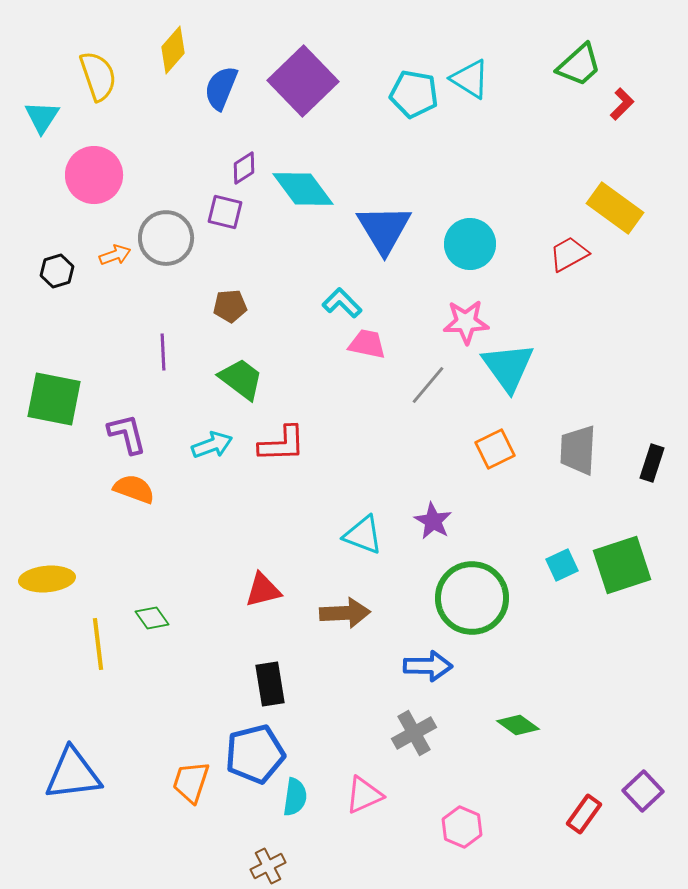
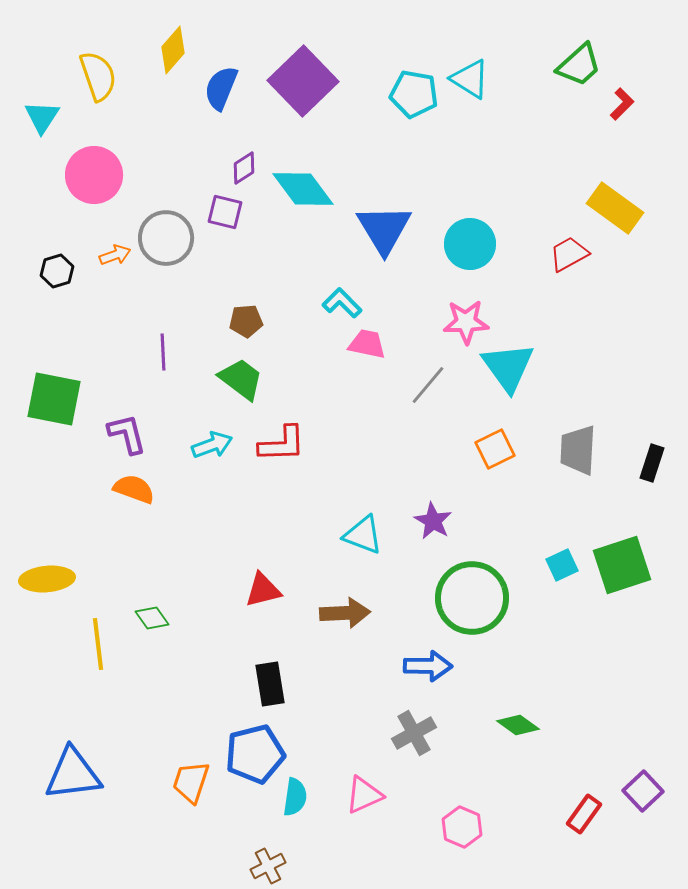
brown pentagon at (230, 306): moved 16 px right, 15 px down
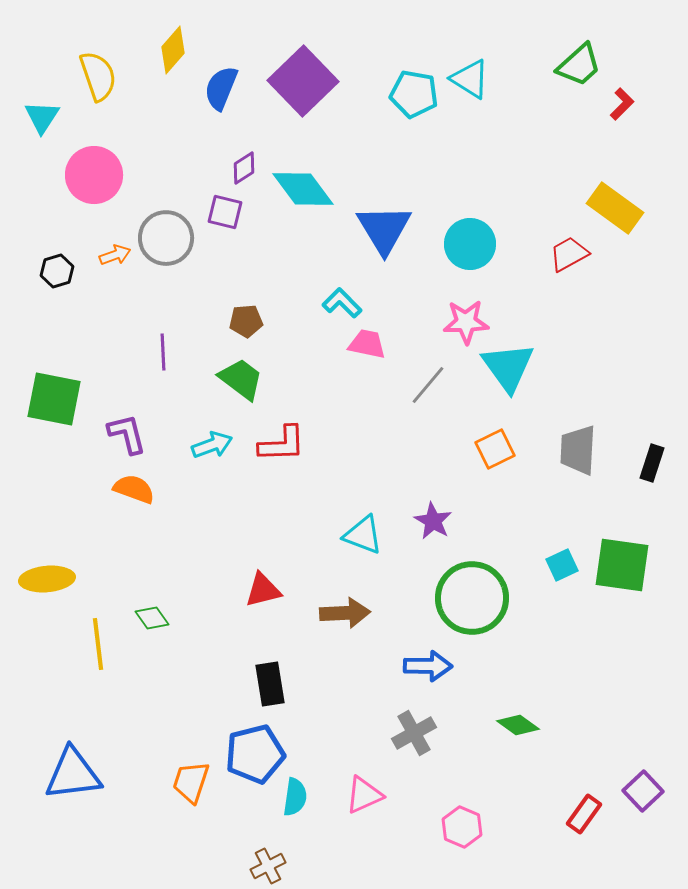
green square at (622, 565): rotated 26 degrees clockwise
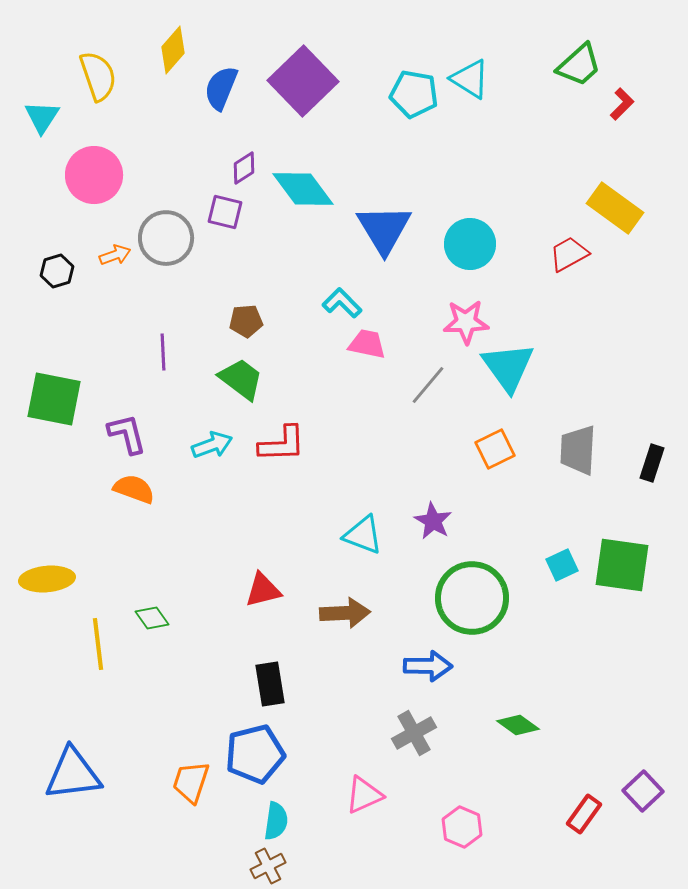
cyan semicircle at (295, 797): moved 19 px left, 24 px down
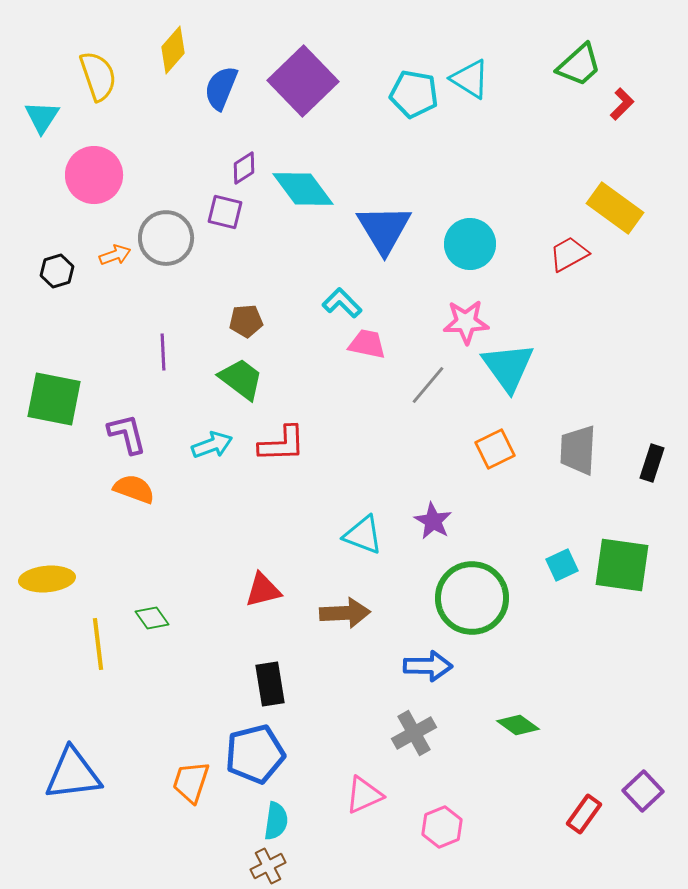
pink hexagon at (462, 827): moved 20 px left; rotated 15 degrees clockwise
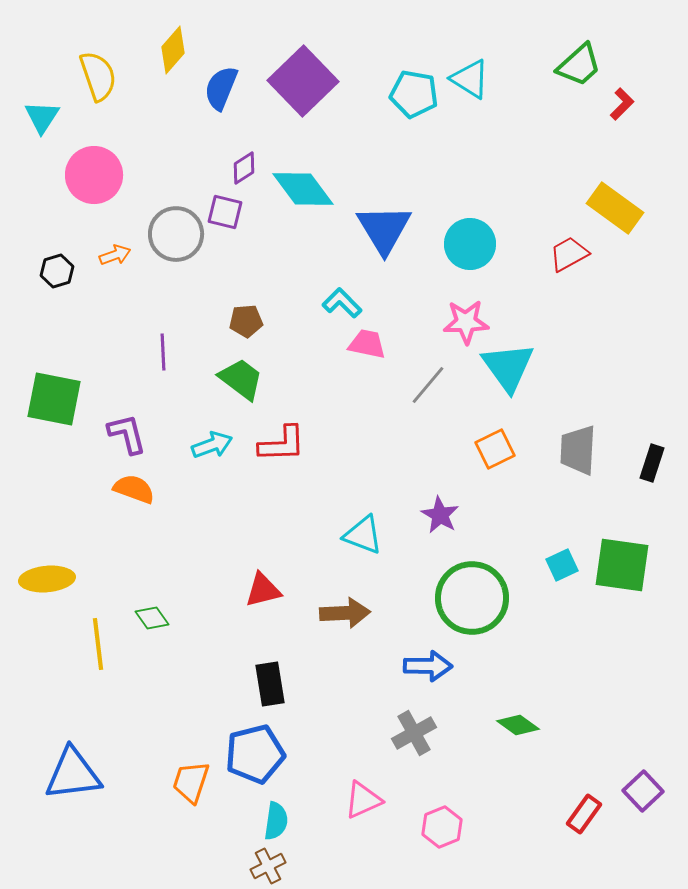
gray circle at (166, 238): moved 10 px right, 4 px up
purple star at (433, 521): moved 7 px right, 6 px up
pink triangle at (364, 795): moved 1 px left, 5 px down
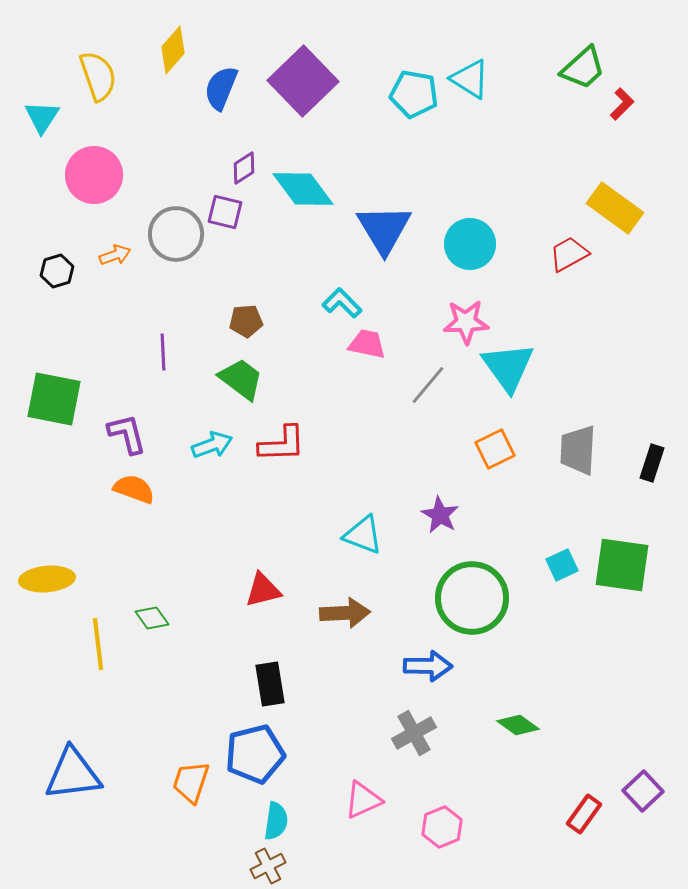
green trapezoid at (579, 65): moved 4 px right, 3 px down
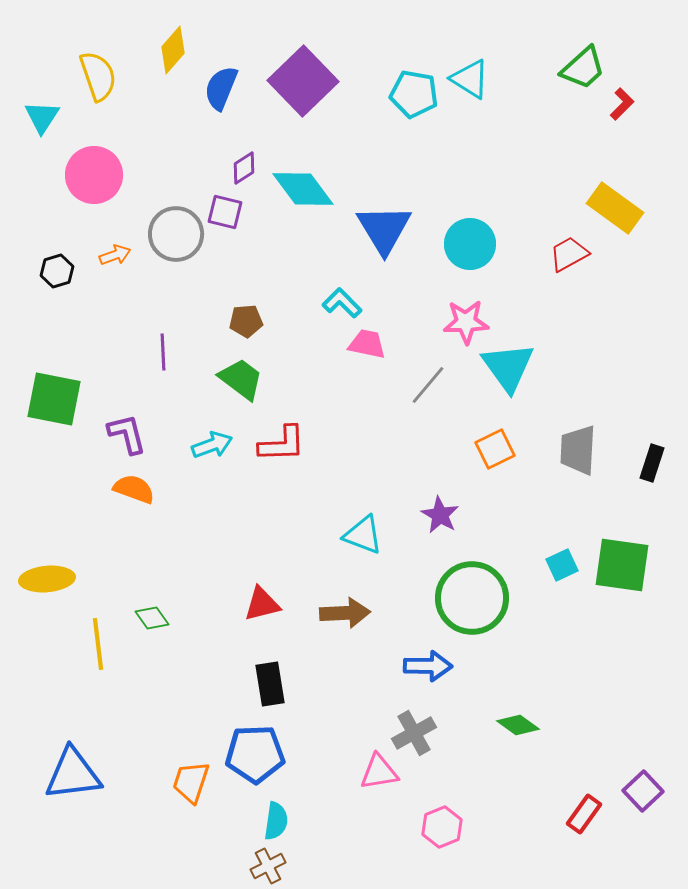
red triangle at (263, 590): moved 1 px left, 14 px down
blue pentagon at (255, 754): rotated 12 degrees clockwise
pink triangle at (363, 800): moved 16 px right, 28 px up; rotated 15 degrees clockwise
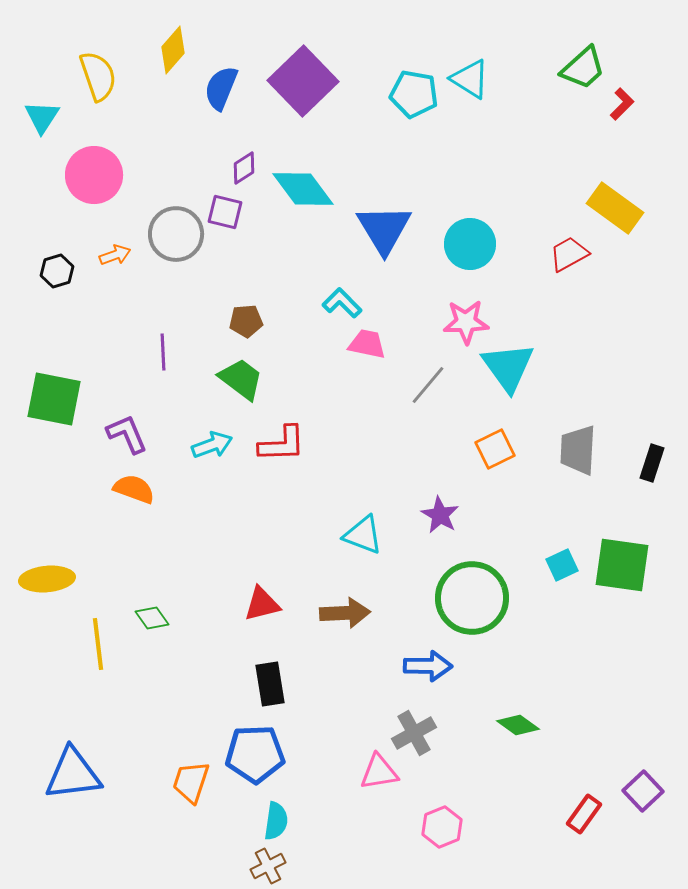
purple L-shape at (127, 434): rotated 9 degrees counterclockwise
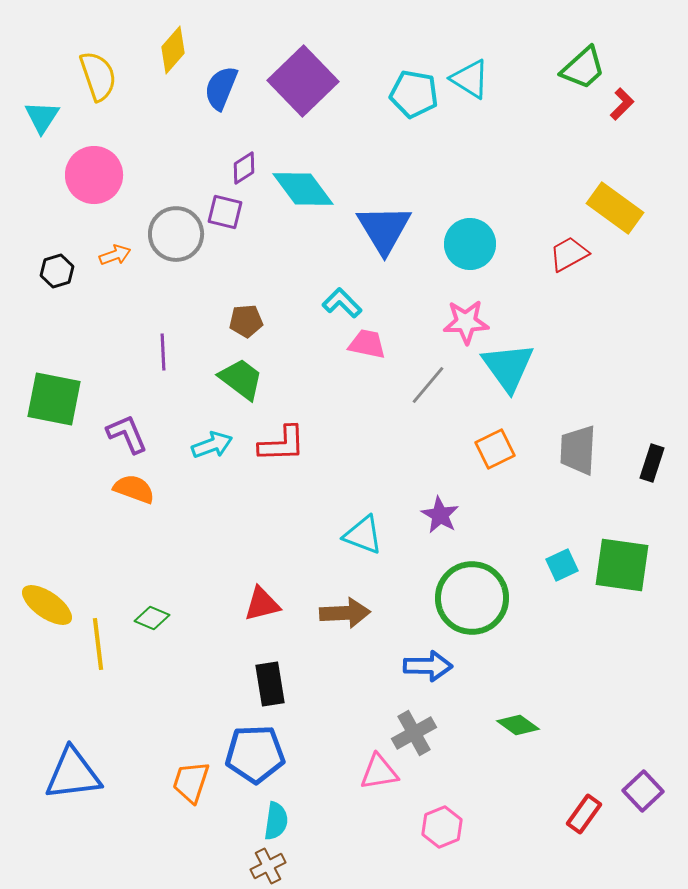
yellow ellipse at (47, 579): moved 26 px down; rotated 40 degrees clockwise
green diamond at (152, 618): rotated 32 degrees counterclockwise
